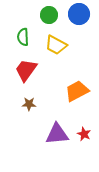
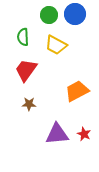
blue circle: moved 4 px left
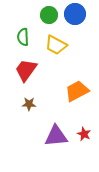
purple triangle: moved 1 px left, 2 px down
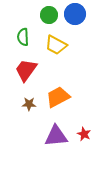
orange trapezoid: moved 19 px left, 6 px down
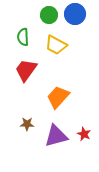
orange trapezoid: rotated 20 degrees counterclockwise
brown star: moved 2 px left, 20 px down
purple triangle: rotated 10 degrees counterclockwise
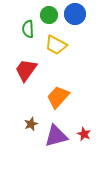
green semicircle: moved 5 px right, 8 px up
brown star: moved 4 px right; rotated 24 degrees counterclockwise
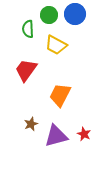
orange trapezoid: moved 2 px right, 2 px up; rotated 15 degrees counterclockwise
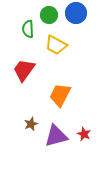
blue circle: moved 1 px right, 1 px up
red trapezoid: moved 2 px left
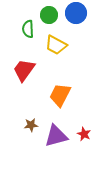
brown star: moved 1 px down; rotated 16 degrees clockwise
